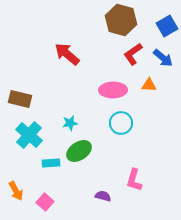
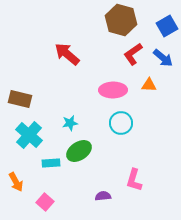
orange arrow: moved 9 px up
purple semicircle: rotated 21 degrees counterclockwise
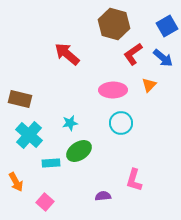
brown hexagon: moved 7 px left, 4 px down
orange triangle: rotated 49 degrees counterclockwise
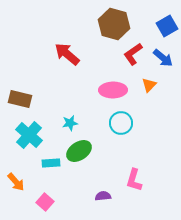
orange arrow: rotated 12 degrees counterclockwise
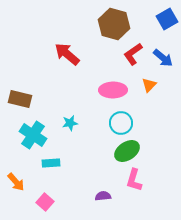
blue square: moved 7 px up
cyan cross: moved 4 px right; rotated 8 degrees counterclockwise
green ellipse: moved 48 px right
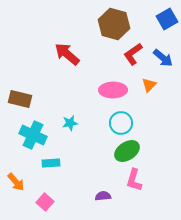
cyan cross: rotated 8 degrees counterclockwise
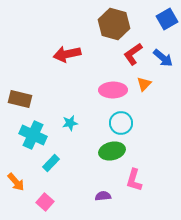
red arrow: rotated 52 degrees counterclockwise
orange triangle: moved 5 px left, 1 px up
green ellipse: moved 15 px left; rotated 20 degrees clockwise
cyan rectangle: rotated 42 degrees counterclockwise
